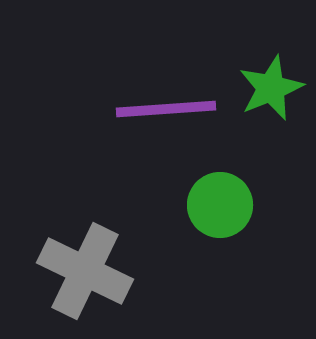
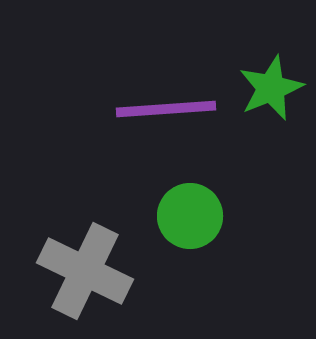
green circle: moved 30 px left, 11 px down
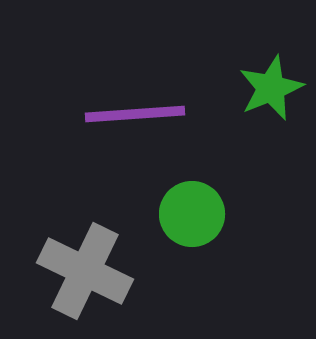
purple line: moved 31 px left, 5 px down
green circle: moved 2 px right, 2 px up
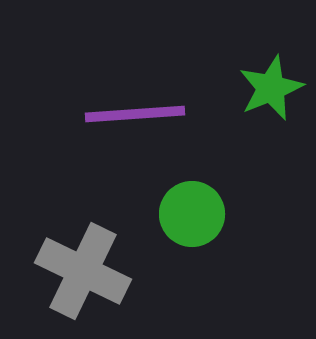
gray cross: moved 2 px left
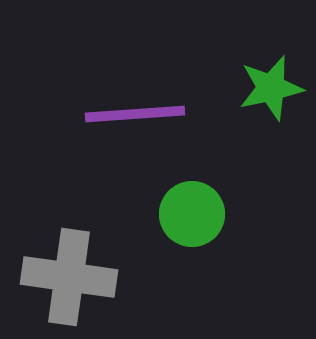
green star: rotated 10 degrees clockwise
gray cross: moved 14 px left, 6 px down; rotated 18 degrees counterclockwise
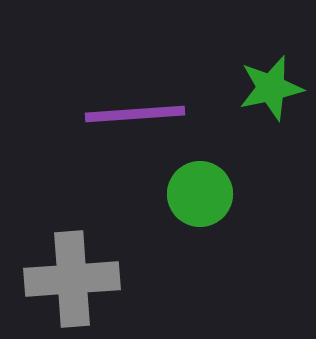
green circle: moved 8 px right, 20 px up
gray cross: moved 3 px right, 2 px down; rotated 12 degrees counterclockwise
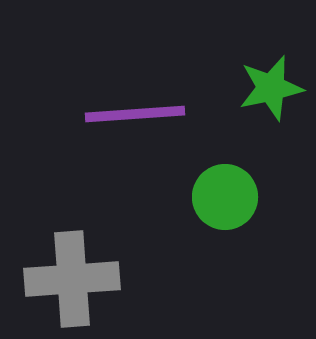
green circle: moved 25 px right, 3 px down
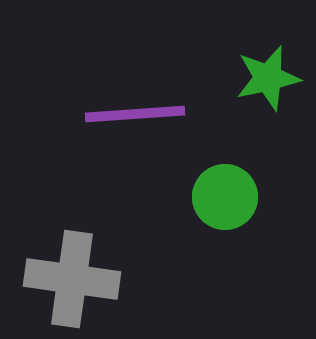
green star: moved 3 px left, 10 px up
gray cross: rotated 12 degrees clockwise
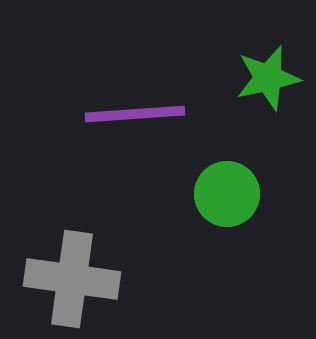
green circle: moved 2 px right, 3 px up
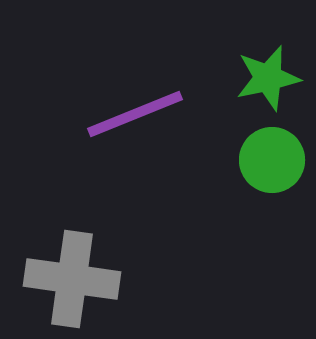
purple line: rotated 18 degrees counterclockwise
green circle: moved 45 px right, 34 px up
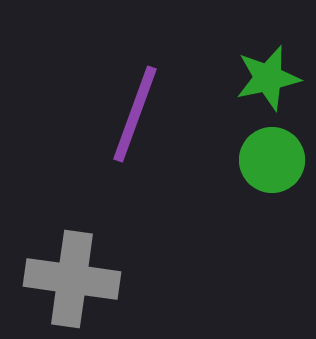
purple line: rotated 48 degrees counterclockwise
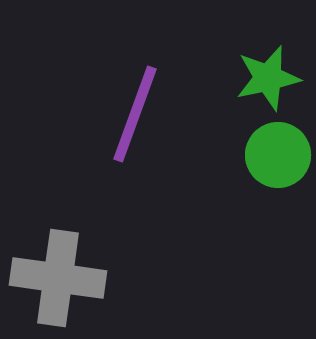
green circle: moved 6 px right, 5 px up
gray cross: moved 14 px left, 1 px up
